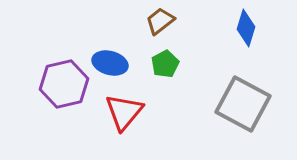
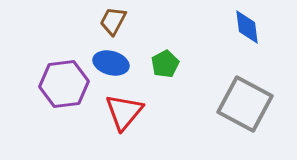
brown trapezoid: moved 47 px left; rotated 24 degrees counterclockwise
blue diamond: moved 1 px right, 1 px up; rotated 24 degrees counterclockwise
blue ellipse: moved 1 px right
purple hexagon: rotated 6 degrees clockwise
gray square: moved 2 px right
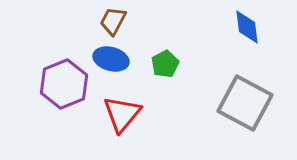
blue ellipse: moved 4 px up
purple hexagon: rotated 15 degrees counterclockwise
gray square: moved 1 px up
red triangle: moved 2 px left, 2 px down
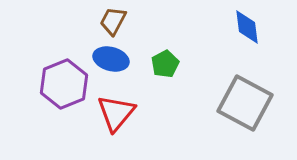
red triangle: moved 6 px left, 1 px up
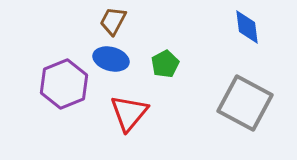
red triangle: moved 13 px right
